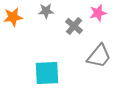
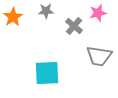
orange star: rotated 24 degrees counterclockwise
gray trapezoid: rotated 60 degrees clockwise
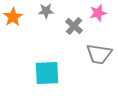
gray trapezoid: moved 2 px up
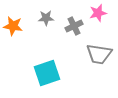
gray star: moved 7 px down
orange star: moved 9 px down; rotated 30 degrees counterclockwise
gray cross: rotated 24 degrees clockwise
cyan square: rotated 16 degrees counterclockwise
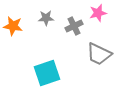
gray trapezoid: rotated 16 degrees clockwise
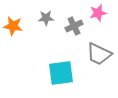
cyan square: moved 14 px right; rotated 12 degrees clockwise
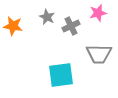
gray star: moved 1 px right, 1 px up; rotated 28 degrees clockwise
gray cross: moved 3 px left
gray trapezoid: rotated 24 degrees counterclockwise
cyan square: moved 2 px down
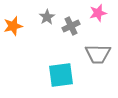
gray star: rotated 14 degrees clockwise
orange star: rotated 24 degrees counterclockwise
gray trapezoid: moved 1 px left
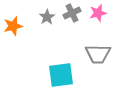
gray cross: moved 1 px right, 13 px up
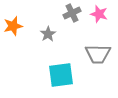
pink star: moved 1 px right, 1 px down; rotated 30 degrees clockwise
gray star: moved 1 px right, 17 px down
